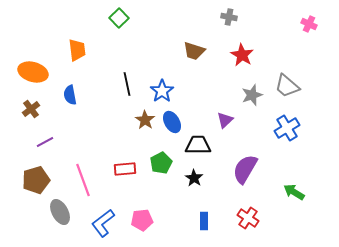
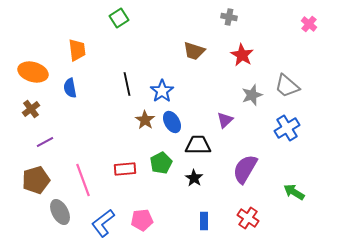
green square: rotated 12 degrees clockwise
pink cross: rotated 14 degrees clockwise
blue semicircle: moved 7 px up
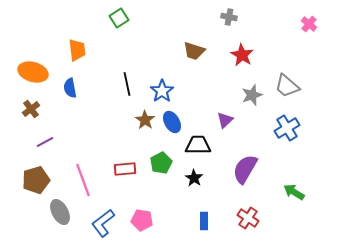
pink pentagon: rotated 15 degrees clockwise
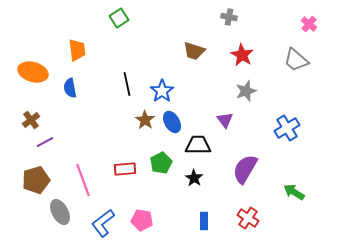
gray trapezoid: moved 9 px right, 26 px up
gray star: moved 6 px left, 4 px up
brown cross: moved 11 px down
purple triangle: rotated 24 degrees counterclockwise
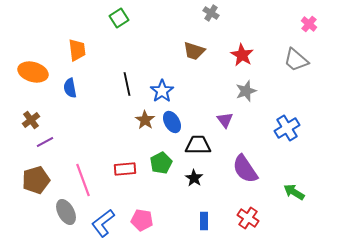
gray cross: moved 18 px left, 4 px up; rotated 21 degrees clockwise
purple semicircle: rotated 64 degrees counterclockwise
gray ellipse: moved 6 px right
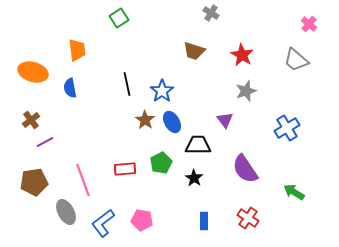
brown pentagon: moved 2 px left, 2 px down; rotated 8 degrees clockwise
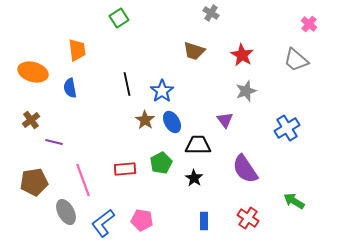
purple line: moved 9 px right; rotated 42 degrees clockwise
green arrow: moved 9 px down
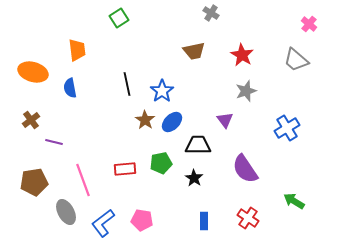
brown trapezoid: rotated 30 degrees counterclockwise
blue ellipse: rotated 75 degrees clockwise
green pentagon: rotated 15 degrees clockwise
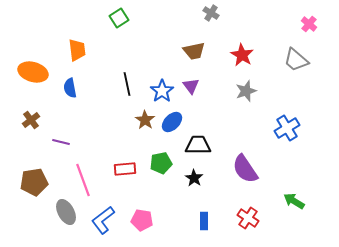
purple triangle: moved 34 px left, 34 px up
purple line: moved 7 px right
blue L-shape: moved 3 px up
